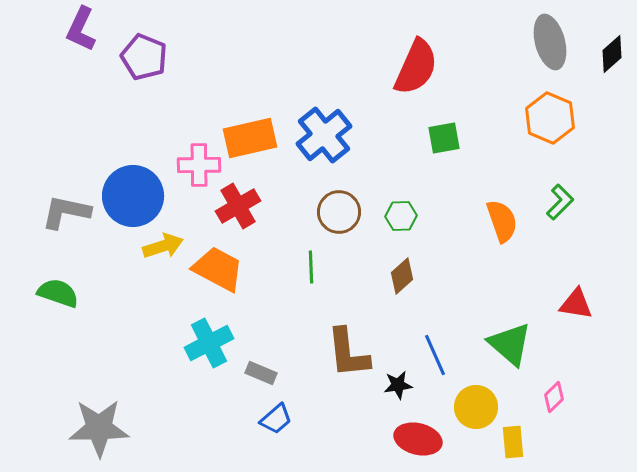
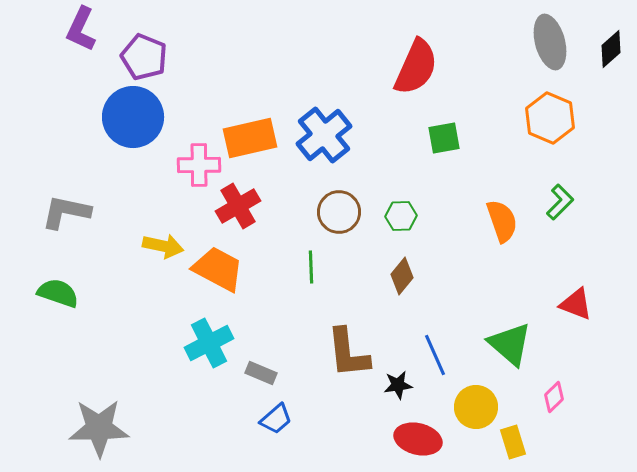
black diamond: moved 1 px left, 5 px up
blue circle: moved 79 px up
yellow arrow: rotated 30 degrees clockwise
brown diamond: rotated 9 degrees counterclockwise
red triangle: rotated 12 degrees clockwise
yellow rectangle: rotated 12 degrees counterclockwise
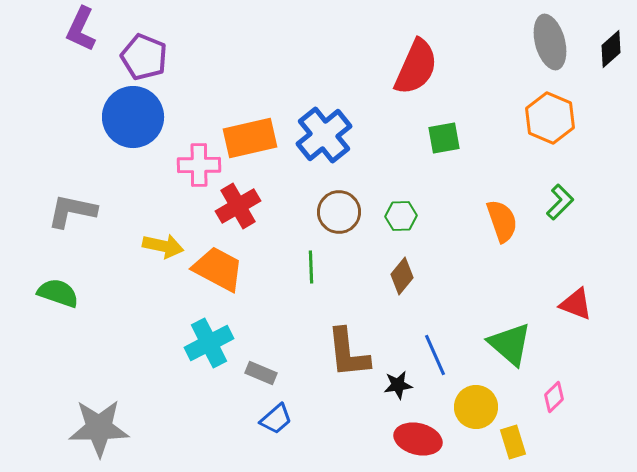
gray L-shape: moved 6 px right, 1 px up
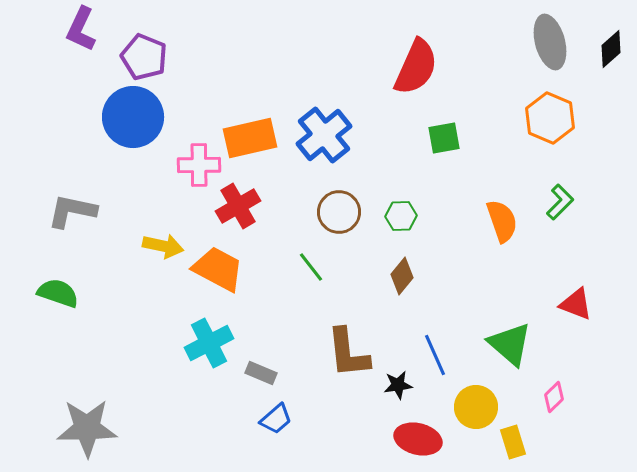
green line: rotated 36 degrees counterclockwise
gray star: moved 12 px left
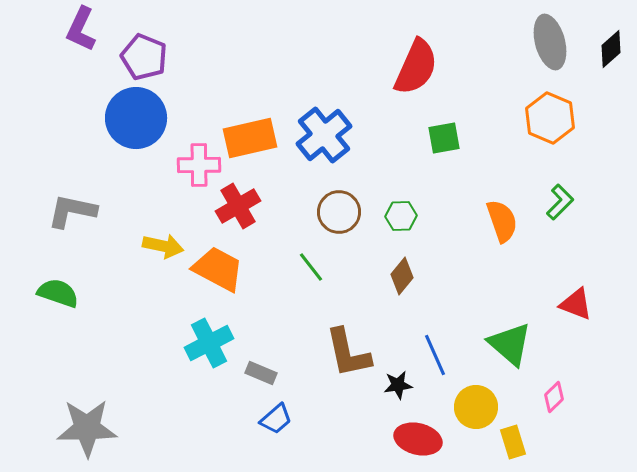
blue circle: moved 3 px right, 1 px down
brown L-shape: rotated 6 degrees counterclockwise
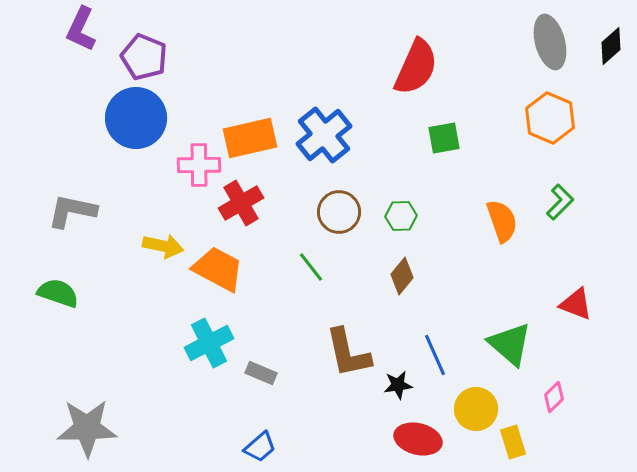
black diamond: moved 3 px up
red cross: moved 3 px right, 3 px up
yellow circle: moved 2 px down
blue trapezoid: moved 16 px left, 28 px down
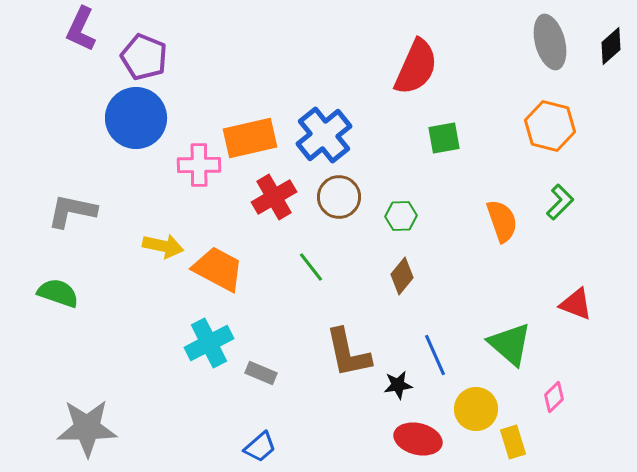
orange hexagon: moved 8 px down; rotated 9 degrees counterclockwise
red cross: moved 33 px right, 6 px up
brown circle: moved 15 px up
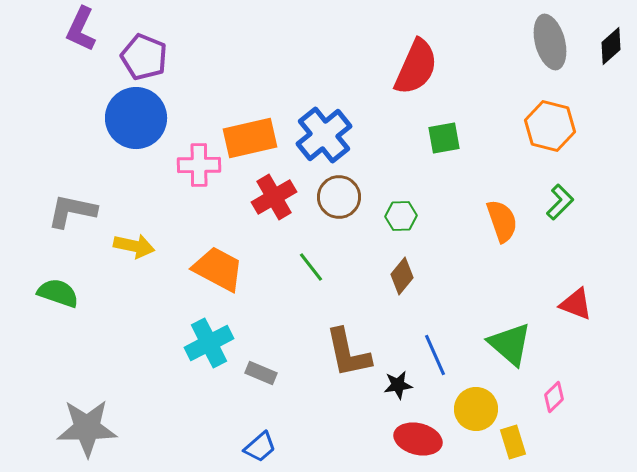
yellow arrow: moved 29 px left
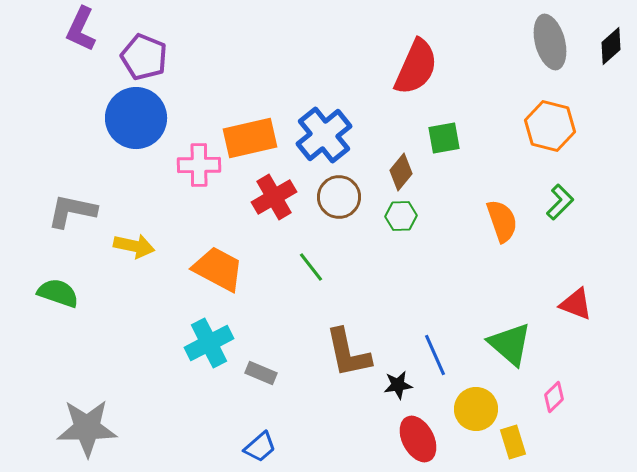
brown diamond: moved 1 px left, 104 px up
red ellipse: rotated 48 degrees clockwise
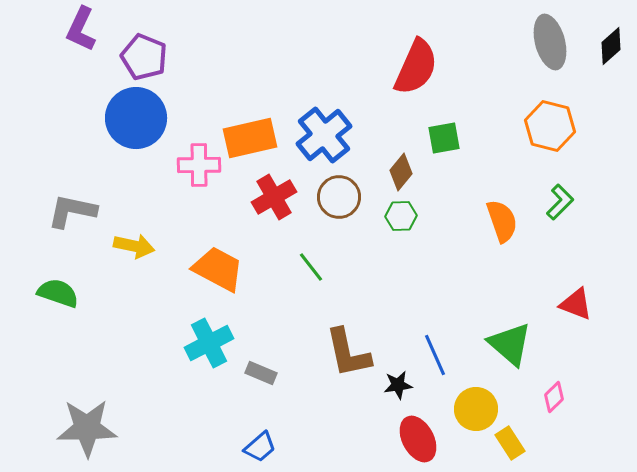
yellow rectangle: moved 3 px left, 1 px down; rotated 16 degrees counterclockwise
